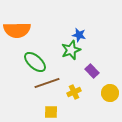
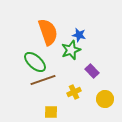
orange semicircle: moved 31 px right, 2 px down; rotated 108 degrees counterclockwise
brown line: moved 4 px left, 3 px up
yellow circle: moved 5 px left, 6 px down
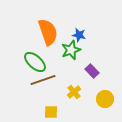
yellow cross: rotated 16 degrees counterclockwise
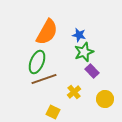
orange semicircle: moved 1 px left; rotated 48 degrees clockwise
green star: moved 13 px right, 2 px down
green ellipse: moved 2 px right; rotated 70 degrees clockwise
brown line: moved 1 px right, 1 px up
yellow square: moved 2 px right; rotated 24 degrees clockwise
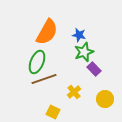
purple rectangle: moved 2 px right, 2 px up
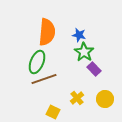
orange semicircle: rotated 24 degrees counterclockwise
green star: rotated 18 degrees counterclockwise
yellow cross: moved 3 px right, 6 px down
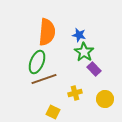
yellow cross: moved 2 px left, 5 px up; rotated 24 degrees clockwise
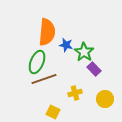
blue star: moved 13 px left, 10 px down
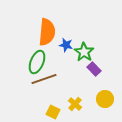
yellow cross: moved 11 px down; rotated 32 degrees counterclockwise
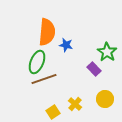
green star: moved 23 px right
yellow square: rotated 32 degrees clockwise
